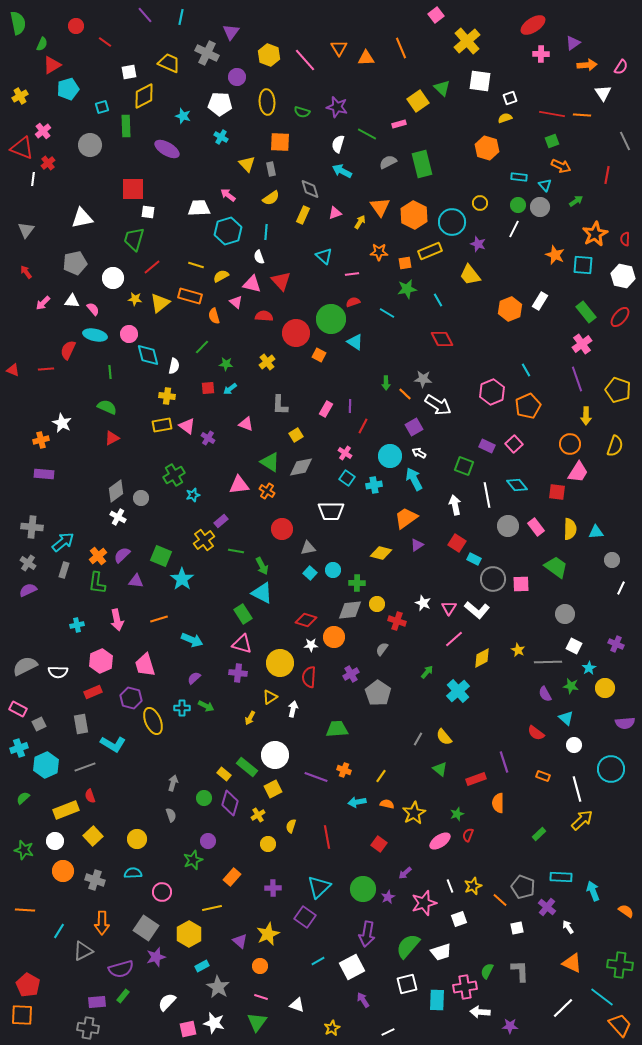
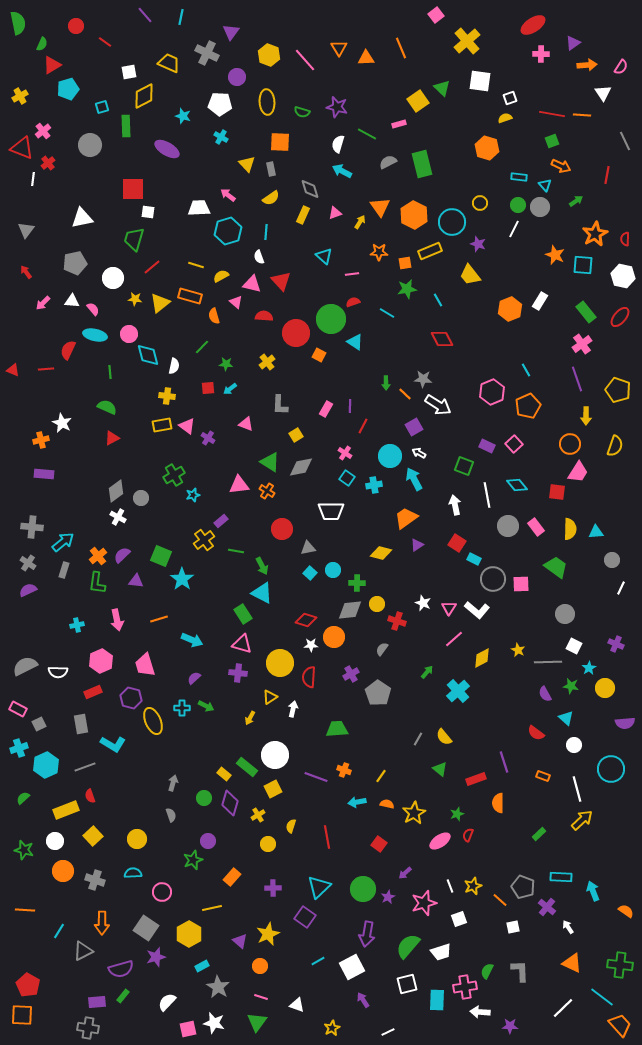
white square at (517, 928): moved 4 px left, 1 px up
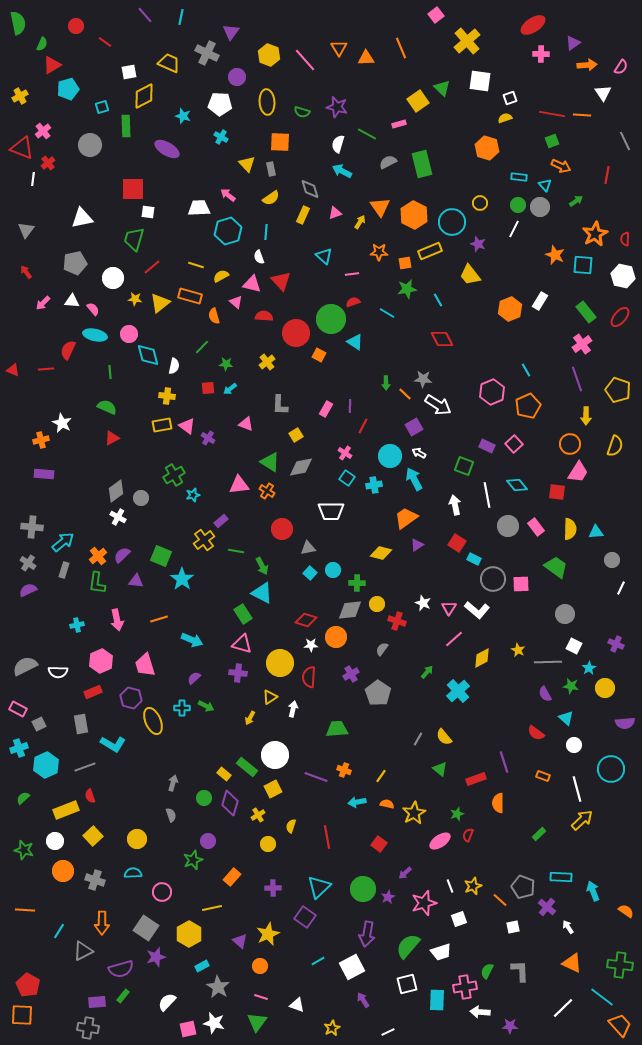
orange circle at (334, 637): moved 2 px right
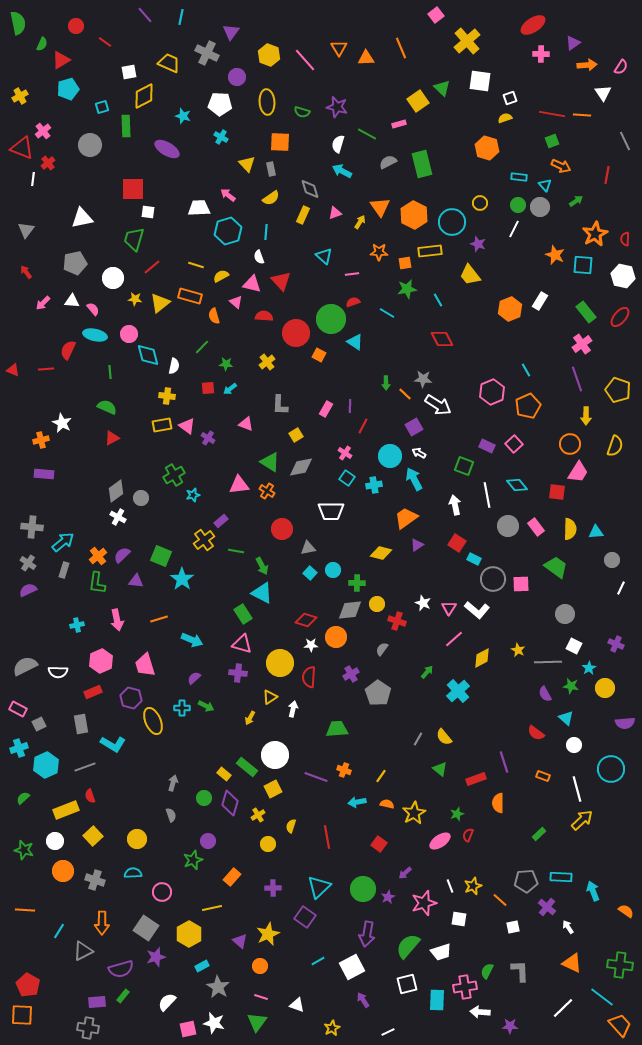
red triangle at (52, 65): moved 9 px right, 5 px up
yellow rectangle at (430, 251): rotated 15 degrees clockwise
gray pentagon at (523, 887): moved 3 px right, 6 px up; rotated 25 degrees counterclockwise
white square at (459, 919): rotated 28 degrees clockwise
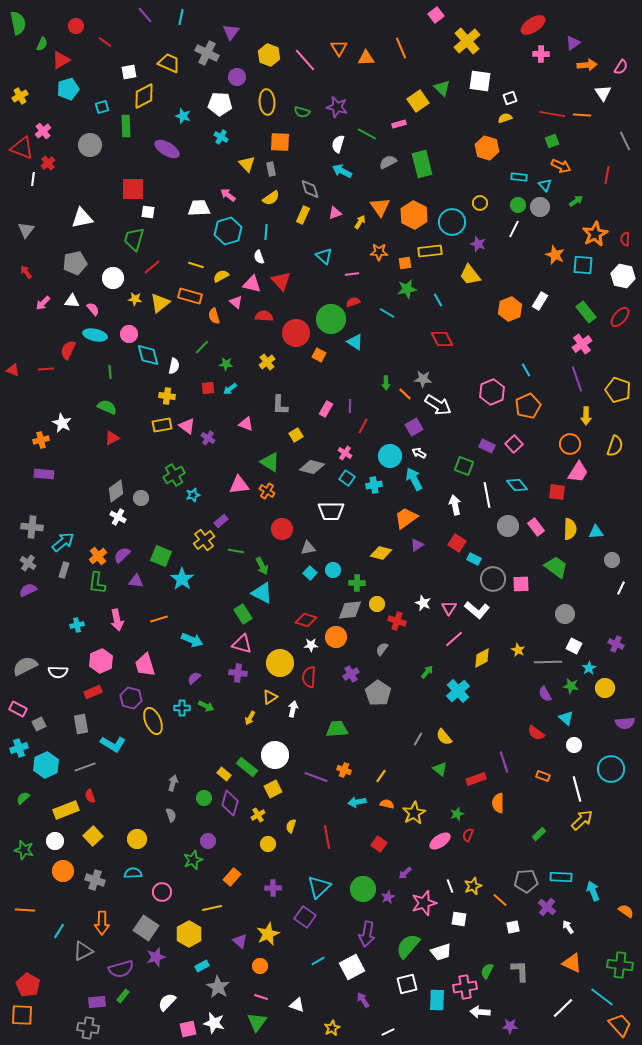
gray diamond at (301, 467): moved 11 px right; rotated 25 degrees clockwise
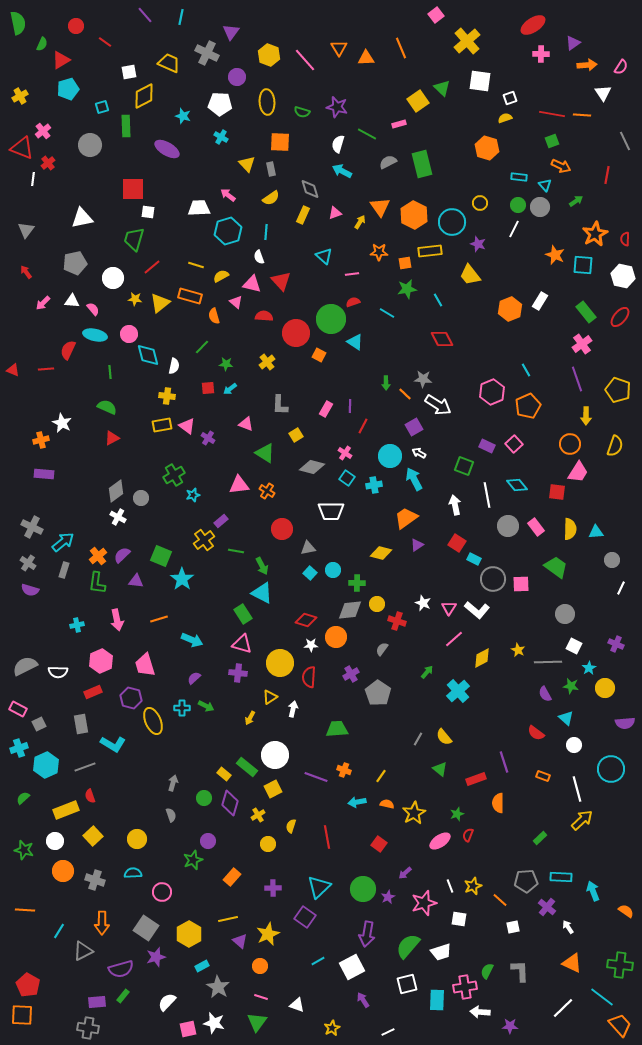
green triangle at (270, 462): moved 5 px left, 9 px up
gray cross at (32, 527): rotated 20 degrees clockwise
purple semicircle at (28, 590): moved 2 px right; rotated 138 degrees counterclockwise
green rectangle at (539, 834): moved 1 px right, 4 px down
yellow line at (212, 908): moved 16 px right, 11 px down
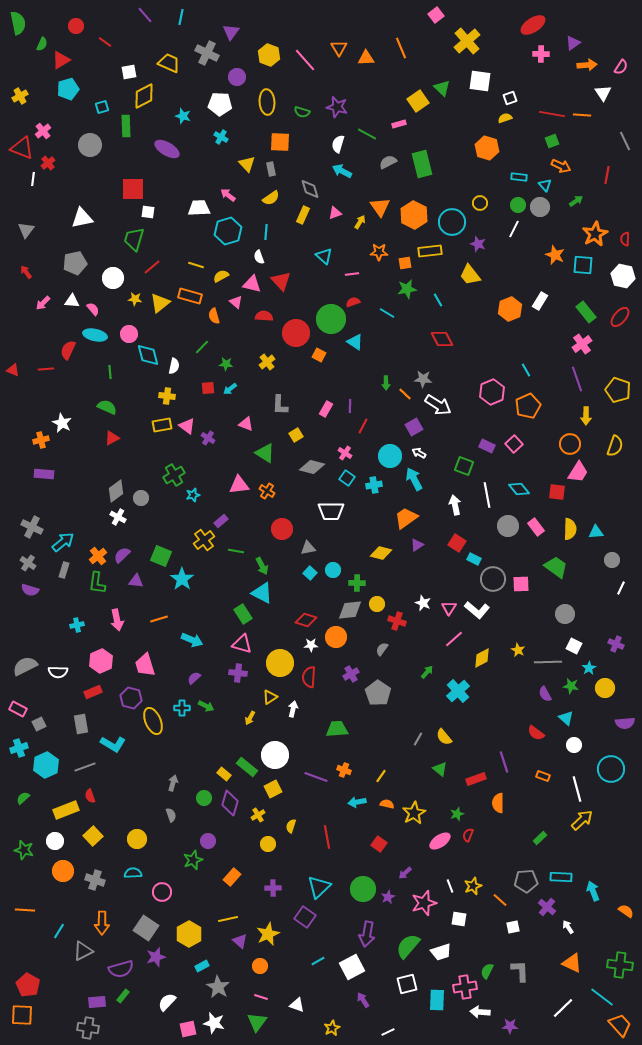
cyan diamond at (517, 485): moved 2 px right, 4 px down
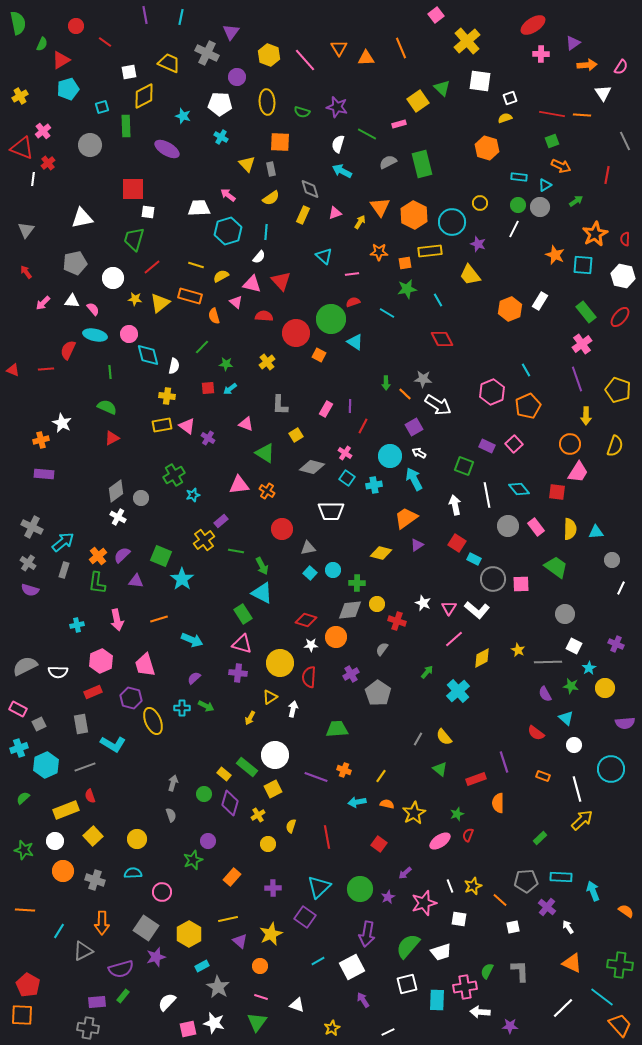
purple line at (145, 15): rotated 30 degrees clockwise
cyan triangle at (545, 185): rotated 40 degrees clockwise
white semicircle at (259, 257): rotated 120 degrees counterclockwise
green circle at (204, 798): moved 4 px up
green circle at (363, 889): moved 3 px left
yellow star at (268, 934): moved 3 px right
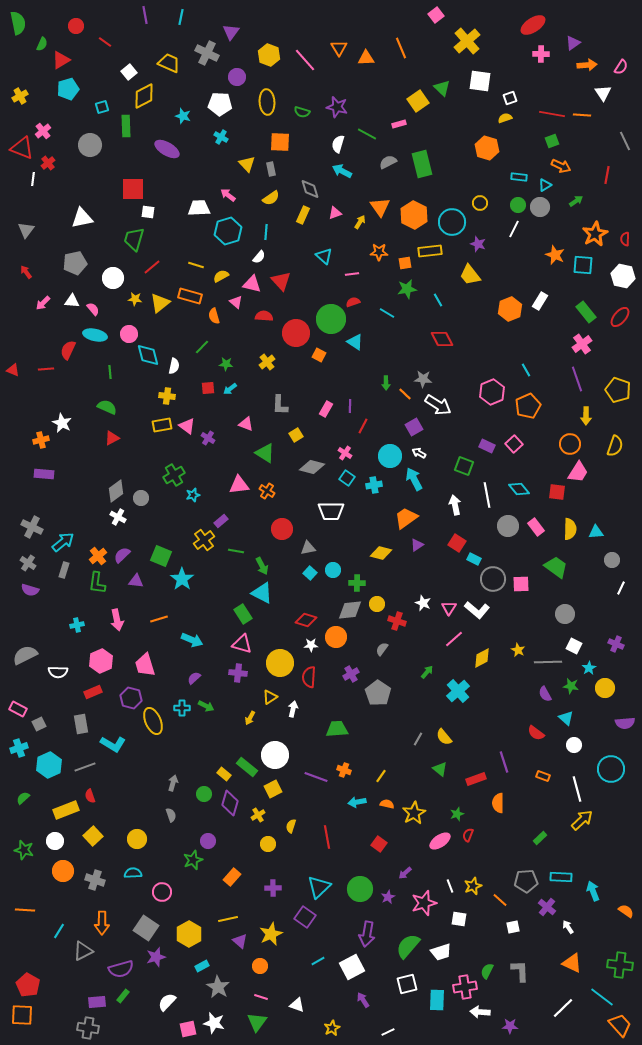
white square at (129, 72): rotated 28 degrees counterclockwise
gray semicircle at (25, 666): moved 11 px up
cyan hexagon at (46, 765): moved 3 px right
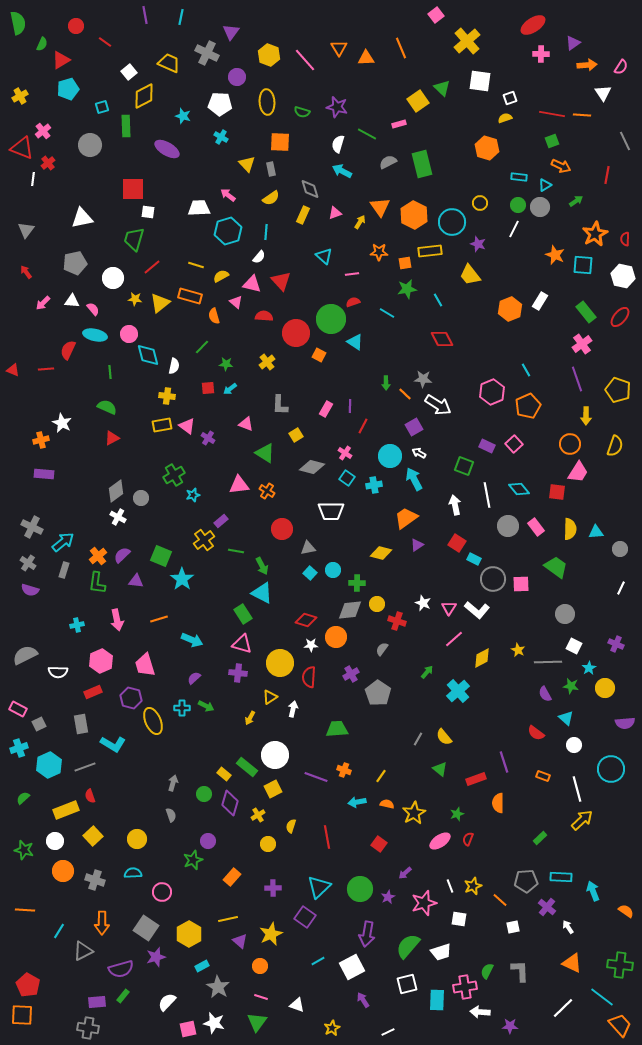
gray circle at (612, 560): moved 8 px right, 11 px up
red semicircle at (468, 835): moved 4 px down
